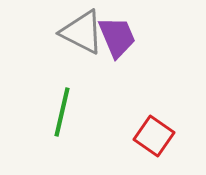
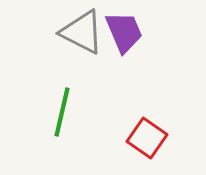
purple trapezoid: moved 7 px right, 5 px up
red square: moved 7 px left, 2 px down
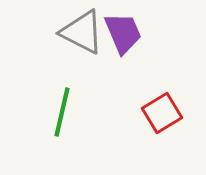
purple trapezoid: moved 1 px left, 1 px down
red square: moved 15 px right, 25 px up; rotated 24 degrees clockwise
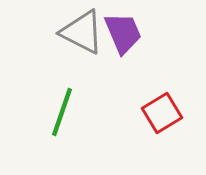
green line: rotated 6 degrees clockwise
